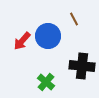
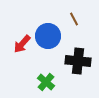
red arrow: moved 3 px down
black cross: moved 4 px left, 5 px up
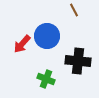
brown line: moved 9 px up
blue circle: moved 1 px left
green cross: moved 3 px up; rotated 18 degrees counterclockwise
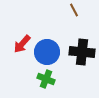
blue circle: moved 16 px down
black cross: moved 4 px right, 9 px up
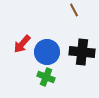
green cross: moved 2 px up
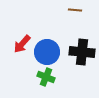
brown line: moved 1 px right; rotated 56 degrees counterclockwise
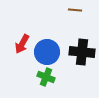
red arrow: rotated 12 degrees counterclockwise
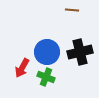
brown line: moved 3 px left
red arrow: moved 24 px down
black cross: moved 2 px left; rotated 20 degrees counterclockwise
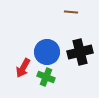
brown line: moved 1 px left, 2 px down
red arrow: moved 1 px right
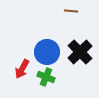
brown line: moved 1 px up
black cross: rotated 30 degrees counterclockwise
red arrow: moved 1 px left, 1 px down
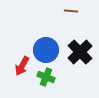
blue circle: moved 1 px left, 2 px up
red arrow: moved 3 px up
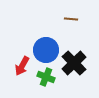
brown line: moved 8 px down
black cross: moved 6 px left, 11 px down
